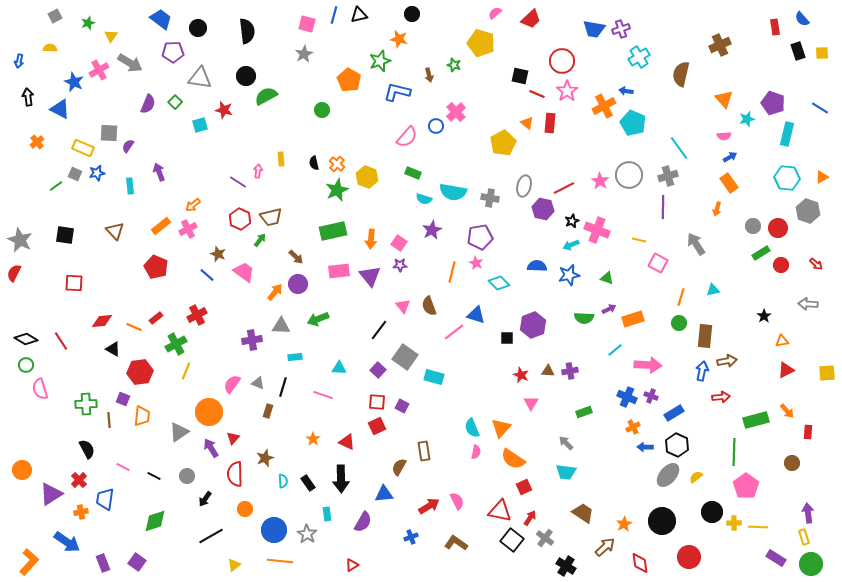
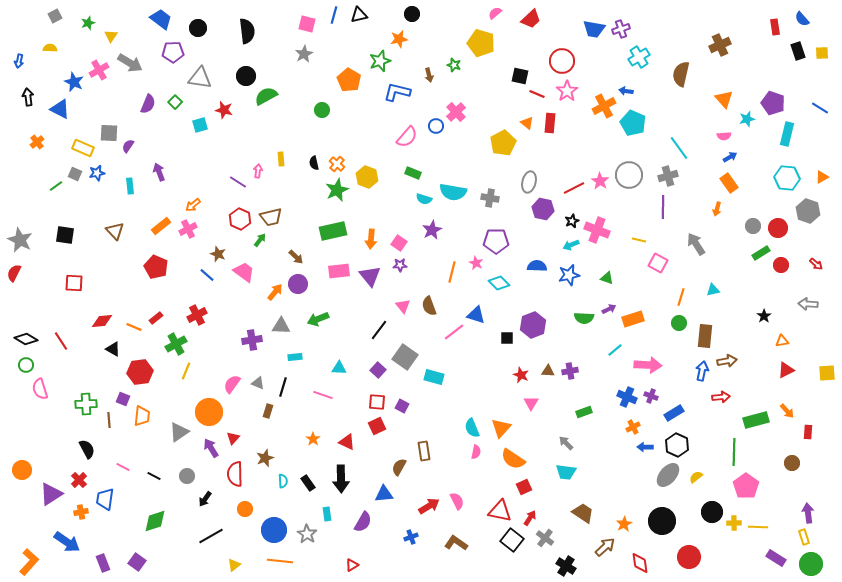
orange star at (399, 39): rotated 24 degrees counterclockwise
gray ellipse at (524, 186): moved 5 px right, 4 px up
red line at (564, 188): moved 10 px right
purple pentagon at (480, 237): moved 16 px right, 4 px down; rotated 10 degrees clockwise
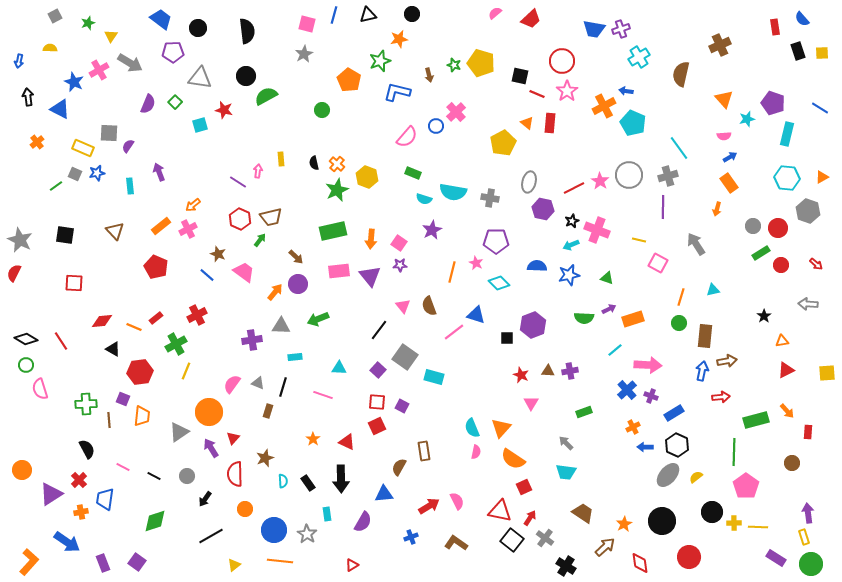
black triangle at (359, 15): moved 9 px right
yellow pentagon at (481, 43): moved 20 px down
blue cross at (627, 397): moved 7 px up; rotated 24 degrees clockwise
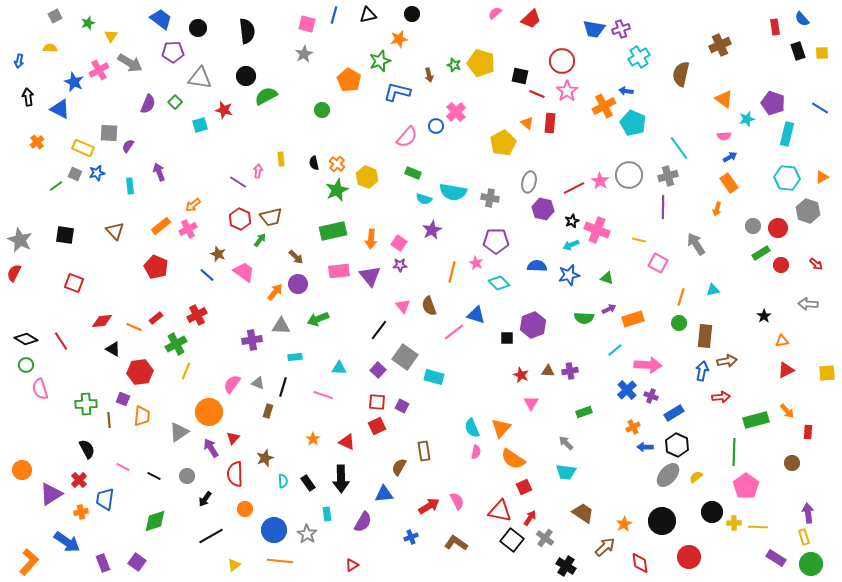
orange triangle at (724, 99): rotated 12 degrees counterclockwise
red square at (74, 283): rotated 18 degrees clockwise
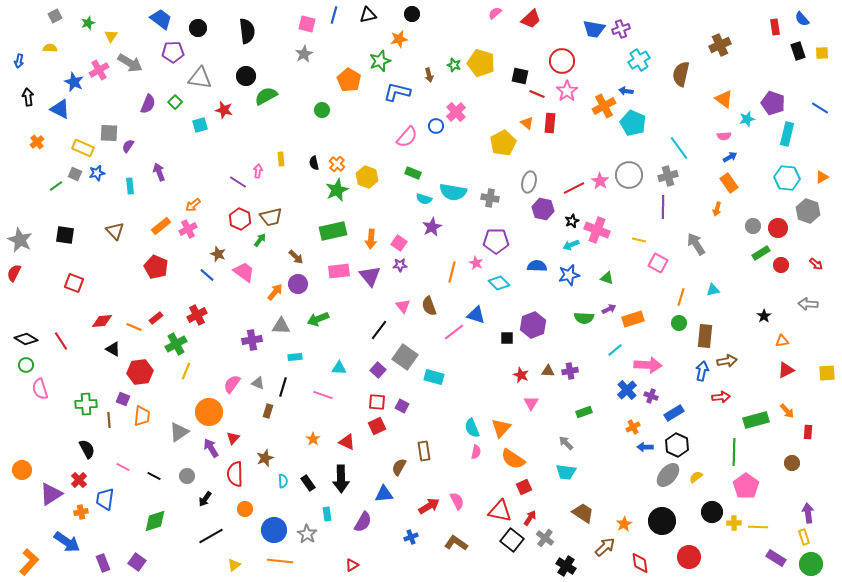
cyan cross at (639, 57): moved 3 px down
purple star at (432, 230): moved 3 px up
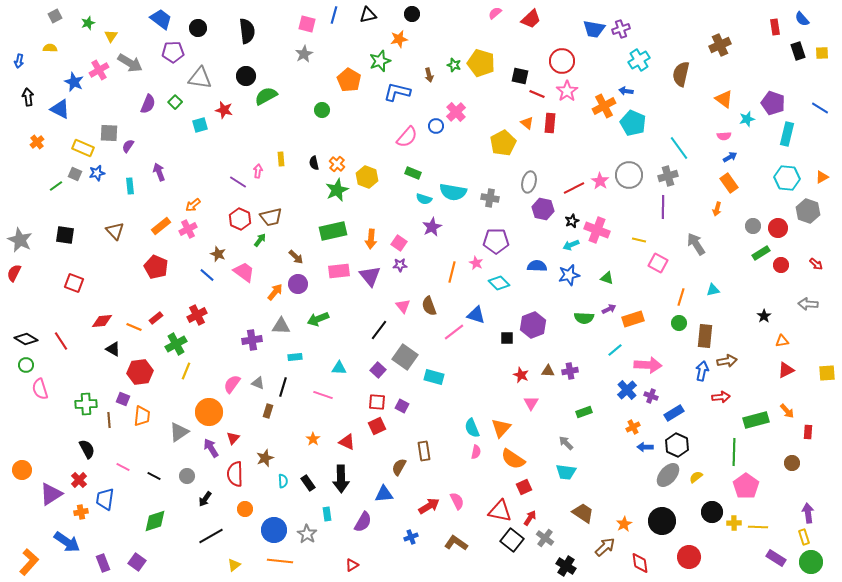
green circle at (811, 564): moved 2 px up
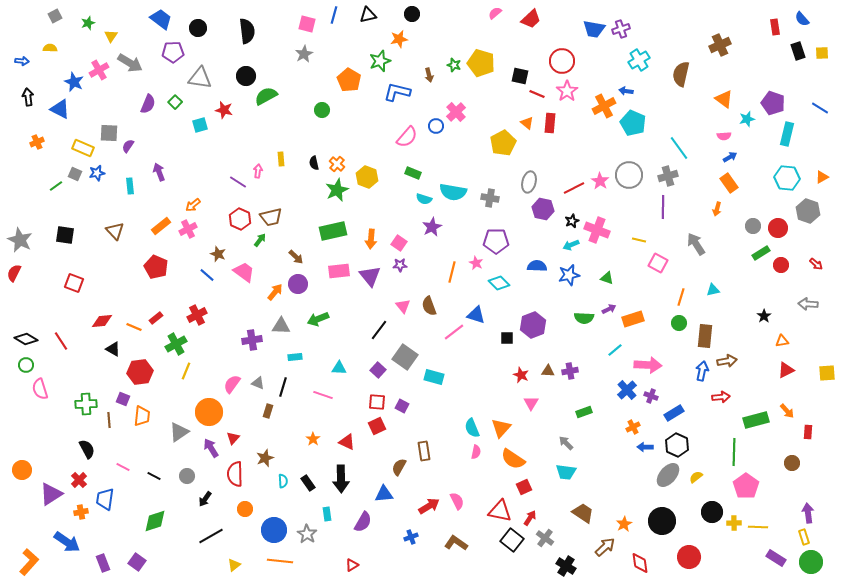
blue arrow at (19, 61): moved 3 px right; rotated 96 degrees counterclockwise
orange cross at (37, 142): rotated 16 degrees clockwise
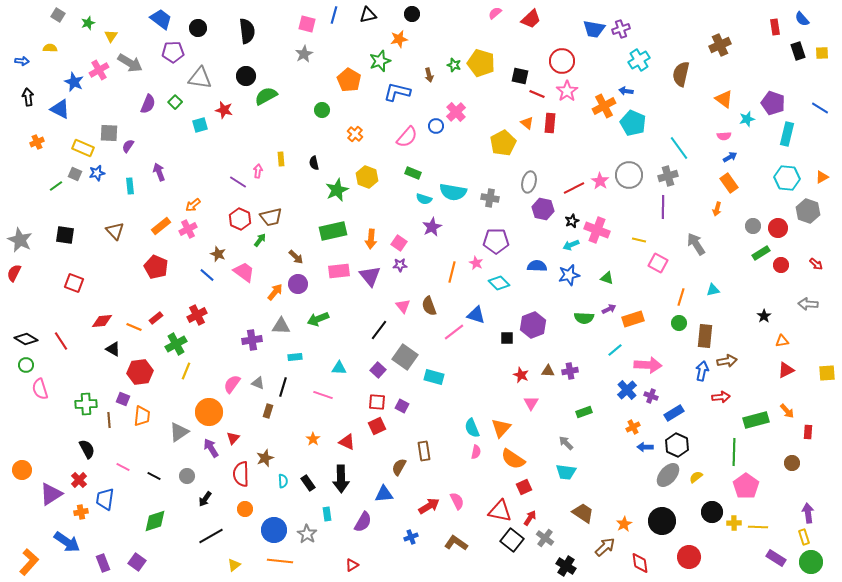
gray square at (55, 16): moved 3 px right, 1 px up; rotated 32 degrees counterclockwise
orange cross at (337, 164): moved 18 px right, 30 px up
red semicircle at (235, 474): moved 6 px right
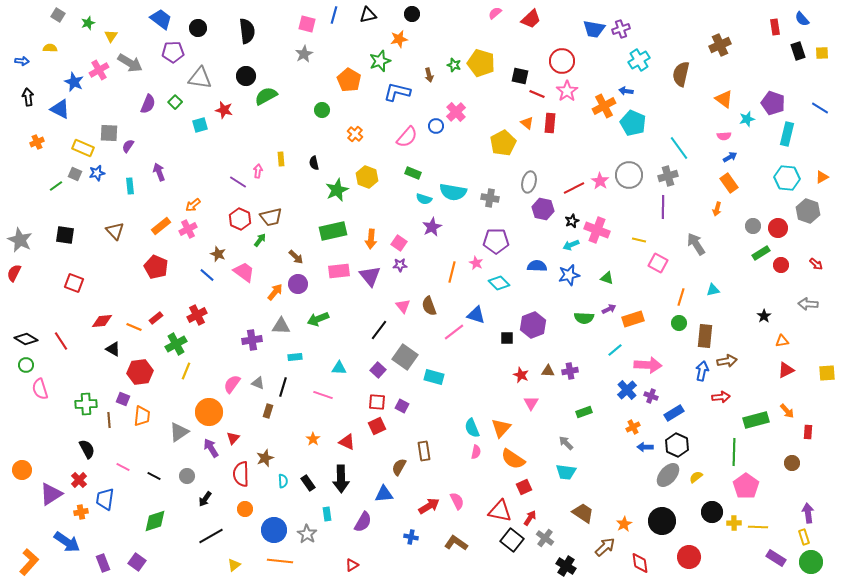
blue cross at (411, 537): rotated 32 degrees clockwise
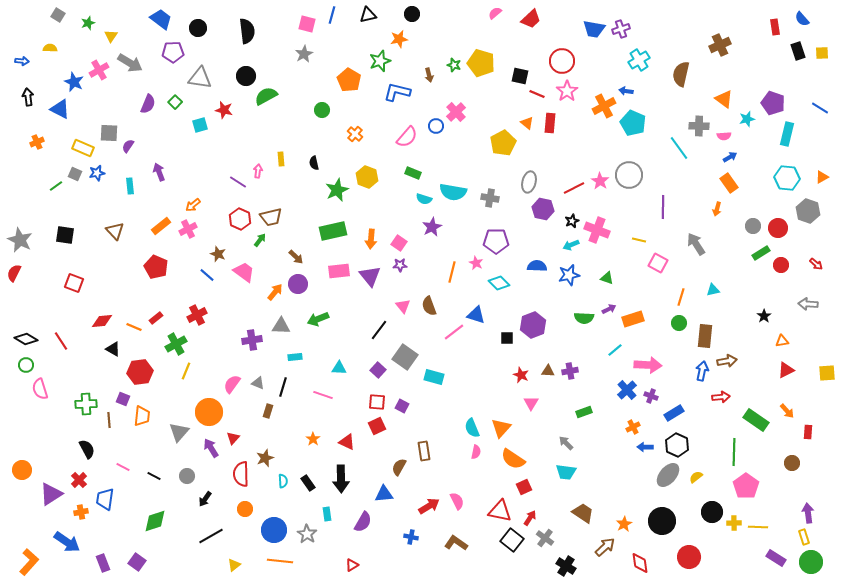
blue line at (334, 15): moved 2 px left
gray cross at (668, 176): moved 31 px right, 50 px up; rotated 18 degrees clockwise
green rectangle at (756, 420): rotated 50 degrees clockwise
gray triangle at (179, 432): rotated 15 degrees counterclockwise
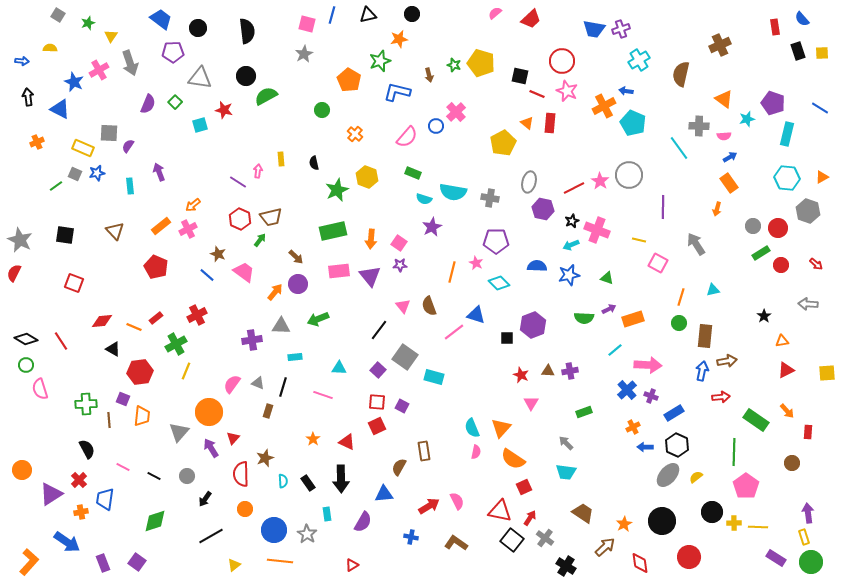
gray arrow at (130, 63): rotated 40 degrees clockwise
pink star at (567, 91): rotated 15 degrees counterclockwise
